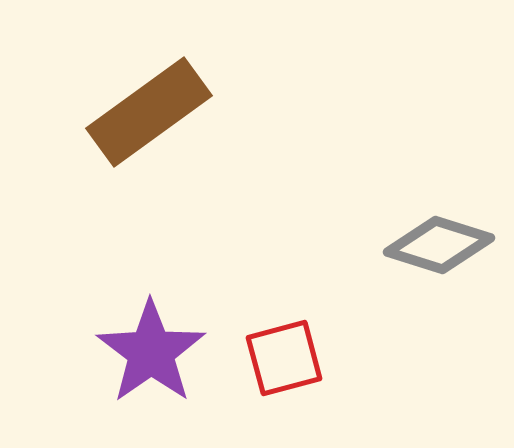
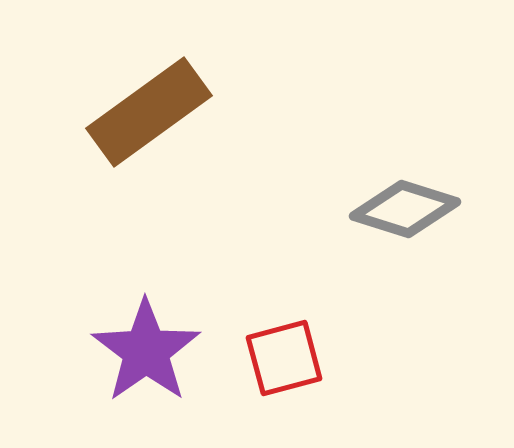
gray diamond: moved 34 px left, 36 px up
purple star: moved 5 px left, 1 px up
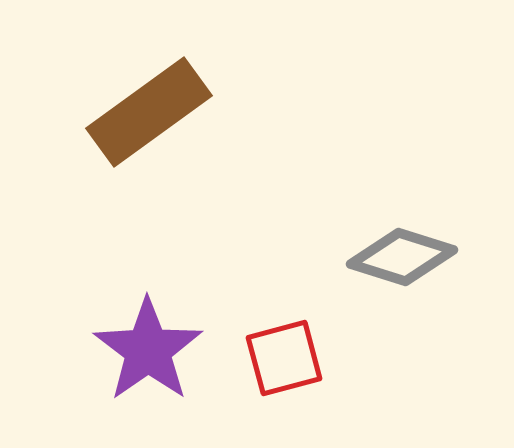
gray diamond: moved 3 px left, 48 px down
purple star: moved 2 px right, 1 px up
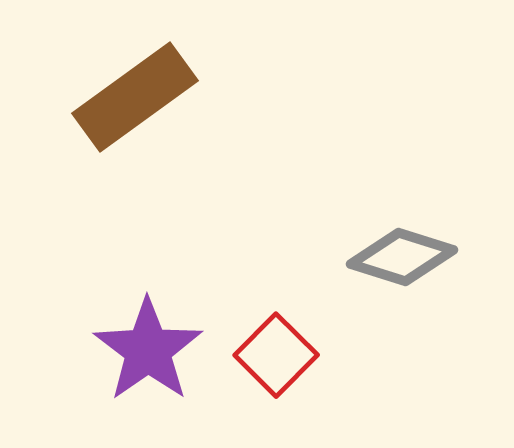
brown rectangle: moved 14 px left, 15 px up
red square: moved 8 px left, 3 px up; rotated 30 degrees counterclockwise
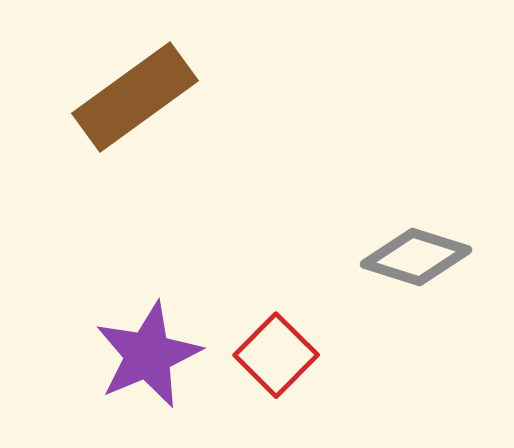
gray diamond: moved 14 px right
purple star: moved 5 px down; rotated 12 degrees clockwise
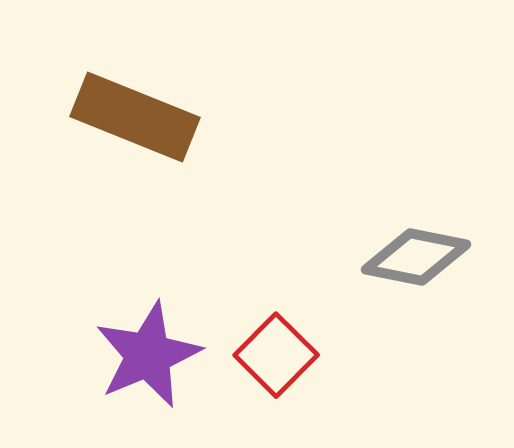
brown rectangle: moved 20 px down; rotated 58 degrees clockwise
gray diamond: rotated 6 degrees counterclockwise
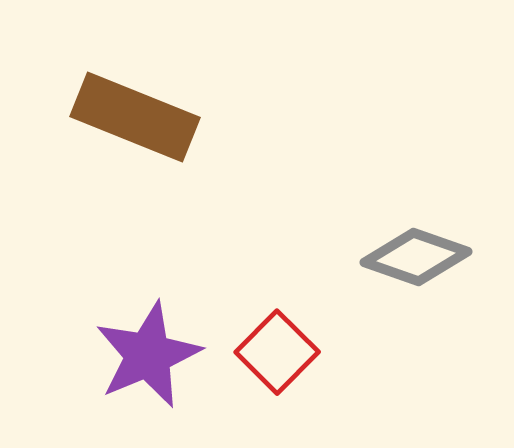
gray diamond: rotated 8 degrees clockwise
red square: moved 1 px right, 3 px up
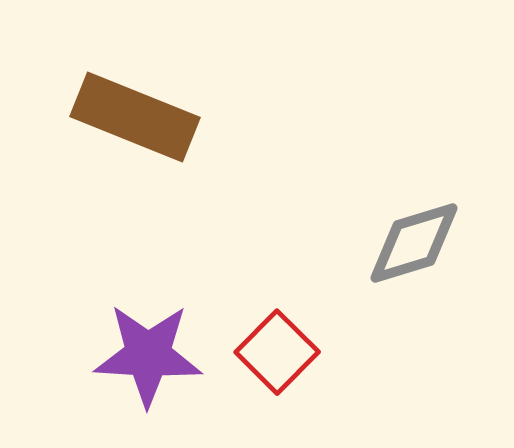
gray diamond: moved 2 px left, 14 px up; rotated 36 degrees counterclockwise
purple star: rotated 26 degrees clockwise
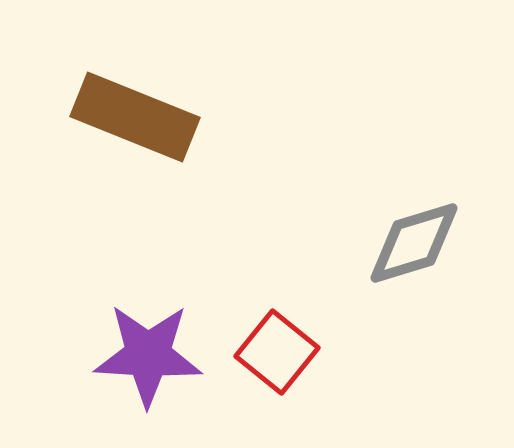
red square: rotated 6 degrees counterclockwise
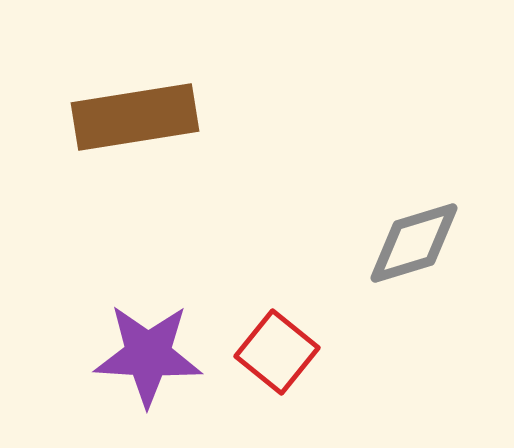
brown rectangle: rotated 31 degrees counterclockwise
